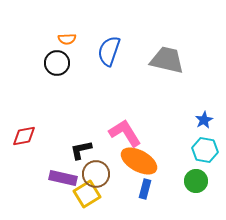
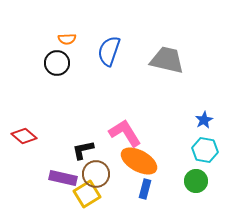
red diamond: rotated 50 degrees clockwise
black L-shape: moved 2 px right
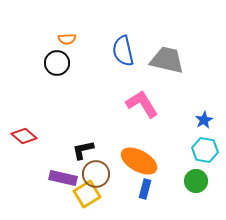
blue semicircle: moved 14 px right; rotated 32 degrees counterclockwise
pink L-shape: moved 17 px right, 29 px up
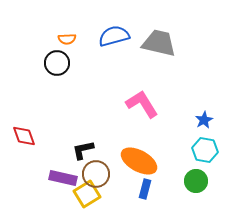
blue semicircle: moved 9 px left, 15 px up; rotated 88 degrees clockwise
gray trapezoid: moved 8 px left, 17 px up
red diamond: rotated 30 degrees clockwise
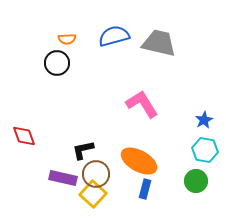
yellow square: moved 6 px right; rotated 16 degrees counterclockwise
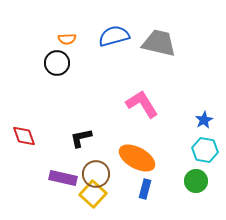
black L-shape: moved 2 px left, 12 px up
orange ellipse: moved 2 px left, 3 px up
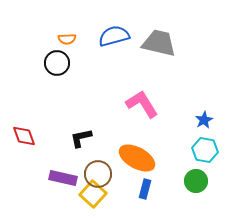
brown circle: moved 2 px right
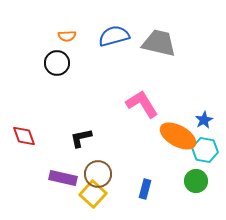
orange semicircle: moved 3 px up
orange ellipse: moved 41 px right, 22 px up
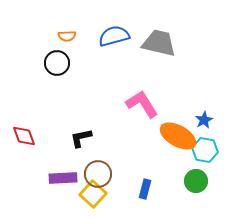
purple rectangle: rotated 16 degrees counterclockwise
